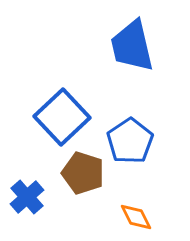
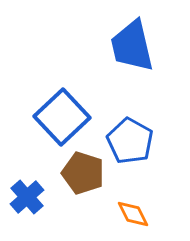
blue pentagon: rotated 9 degrees counterclockwise
orange diamond: moved 3 px left, 3 px up
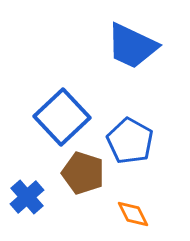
blue trapezoid: rotated 52 degrees counterclockwise
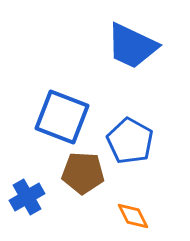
blue square: rotated 26 degrees counterclockwise
brown pentagon: rotated 15 degrees counterclockwise
blue cross: rotated 12 degrees clockwise
orange diamond: moved 2 px down
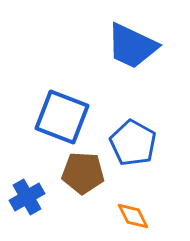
blue pentagon: moved 3 px right, 2 px down
